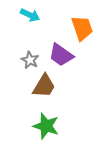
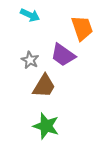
purple trapezoid: moved 2 px right
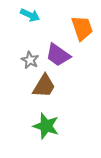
purple trapezoid: moved 5 px left
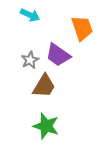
gray star: rotated 18 degrees clockwise
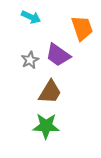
cyan arrow: moved 1 px right, 2 px down
brown trapezoid: moved 6 px right, 6 px down
green star: rotated 16 degrees counterclockwise
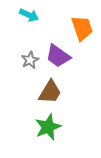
cyan arrow: moved 2 px left, 2 px up
purple trapezoid: moved 1 px down
green star: moved 2 px right, 1 px down; rotated 24 degrees counterclockwise
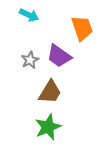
purple trapezoid: moved 1 px right
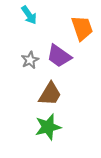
cyan arrow: rotated 30 degrees clockwise
brown trapezoid: moved 2 px down
green star: rotated 8 degrees clockwise
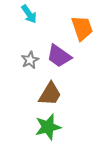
cyan arrow: moved 1 px up
